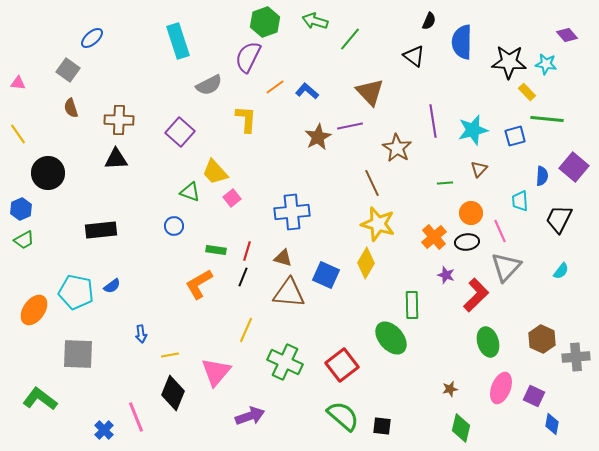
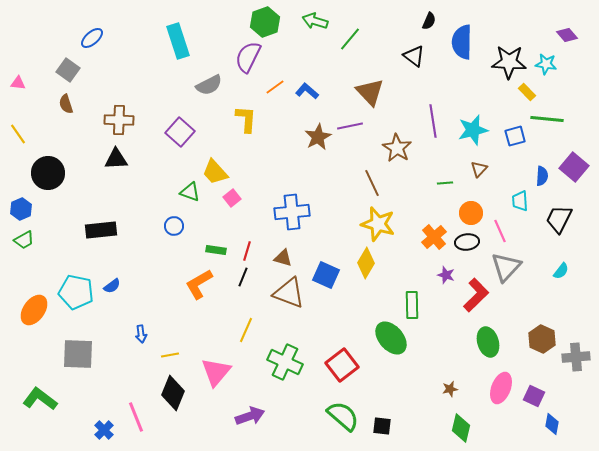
brown semicircle at (71, 108): moved 5 px left, 4 px up
brown triangle at (289, 293): rotated 16 degrees clockwise
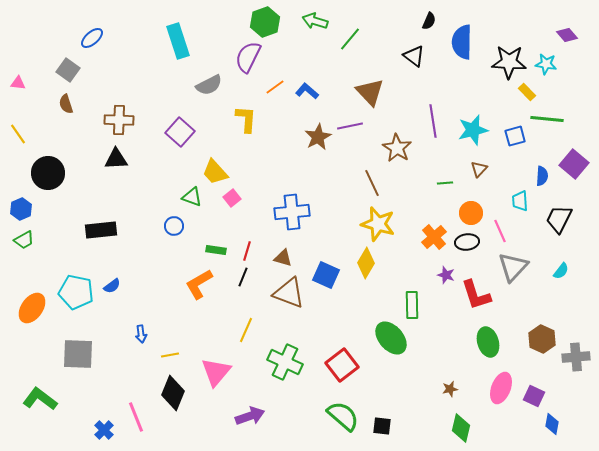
purple square at (574, 167): moved 3 px up
green triangle at (190, 192): moved 2 px right, 5 px down
gray triangle at (506, 267): moved 7 px right
red L-shape at (476, 295): rotated 116 degrees clockwise
orange ellipse at (34, 310): moved 2 px left, 2 px up
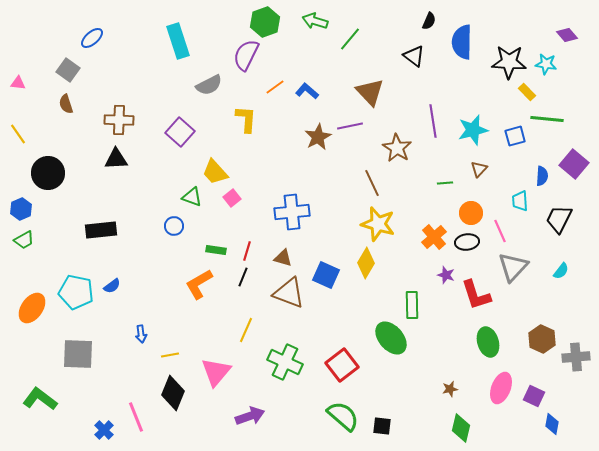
purple semicircle at (248, 57): moved 2 px left, 2 px up
